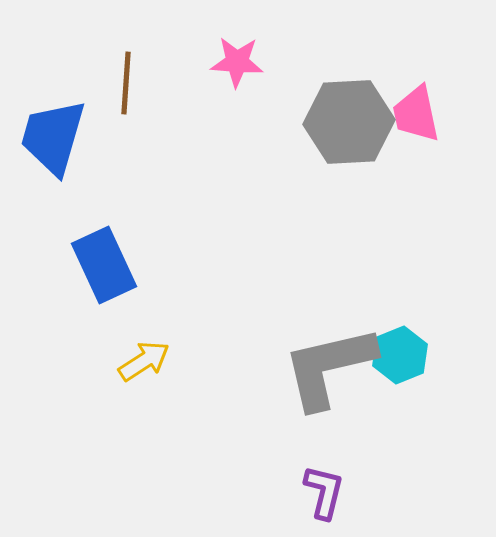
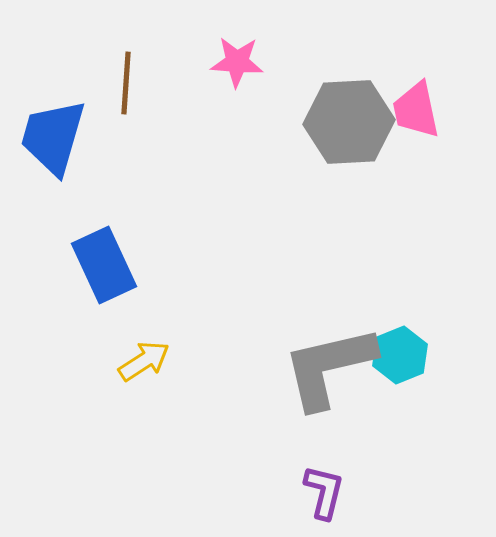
pink trapezoid: moved 4 px up
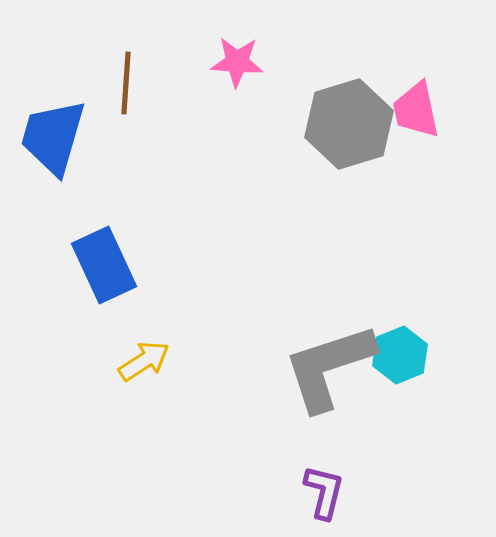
gray hexagon: moved 2 px down; rotated 14 degrees counterclockwise
gray L-shape: rotated 5 degrees counterclockwise
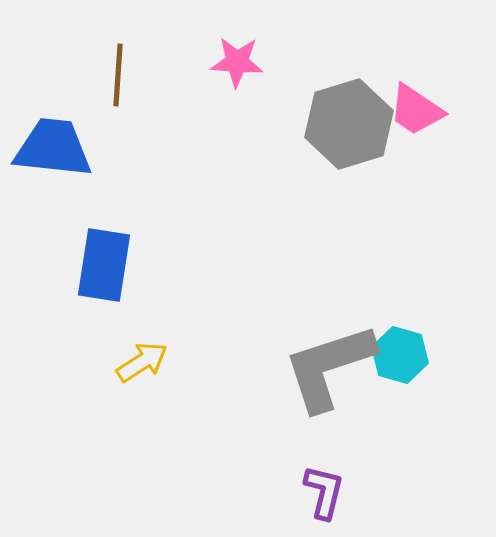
brown line: moved 8 px left, 8 px up
pink trapezoid: rotated 44 degrees counterclockwise
blue trapezoid: moved 11 px down; rotated 80 degrees clockwise
blue rectangle: rotated 34 degrees clockwise
cyan hexagon: rotated 22 degrees counterclockwise
yellow arrow: moved 2 px left, 1 px down
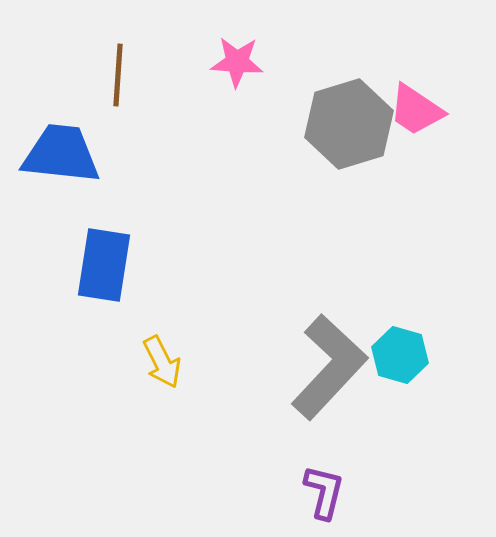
blue trapezoid: moved 8 px right, 6 px down
yellow arrow: moved 20 px right; rotated 96 degrees clockwise
gray L-shape: rotated 151 degrees clockwise
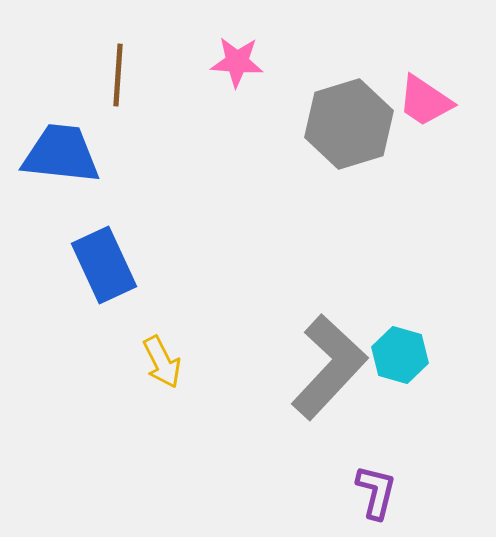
pink trapezoid: moved 9 px right, 9 px up
blue rectangle: rotated 34 degrees counterclockwise
purple L-shape: moved 52 px right
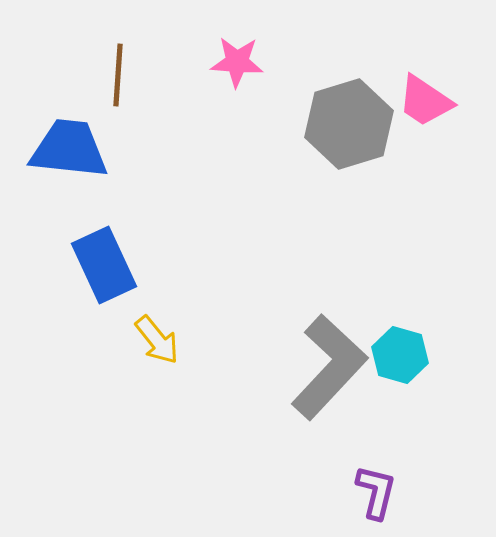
blue trapezoid: moved 8 px right, 5 px up
yellow arrow: moved 5 px left, 22 px up; rotated 12 degrees counterclockwise
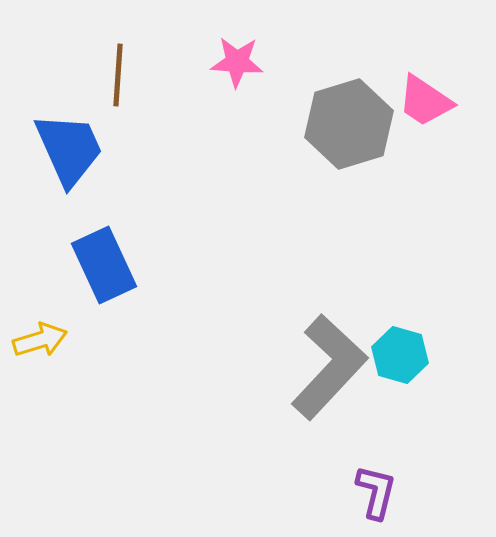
blue trapezoid: rotated 60 degrees clockwise
yellow arrow: moved 117 px left; rotated 68 degrees counterclockwise
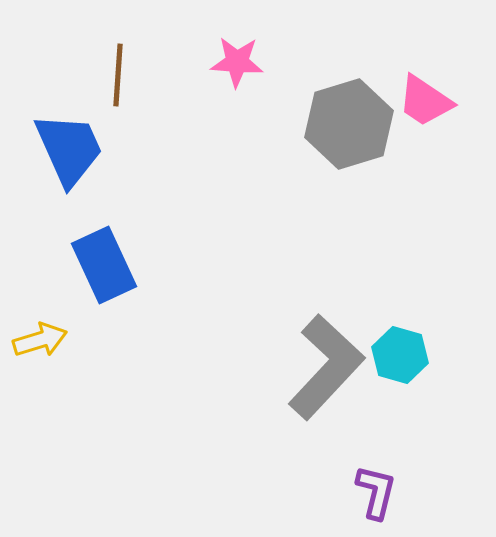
gray L-shape: moved 3 px left
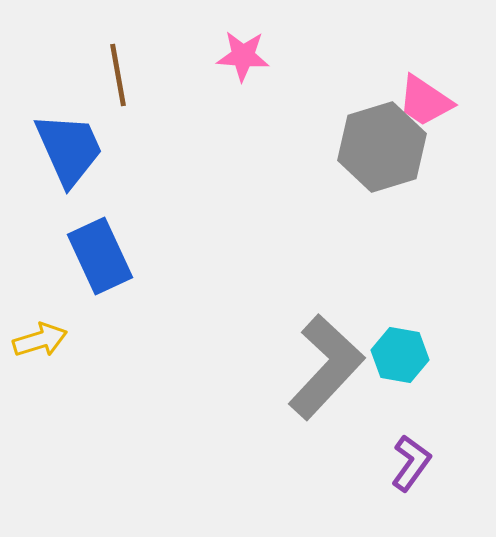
pink star: moved 6 px right, 6 px up
brown line: rotated 14 degrees counterclockwise
gray hexagon: moved 33 px right, 23 px down
blue rectangle: moved 4 px left, 9 px up
cyan hexagon: rotated 6 degrees counterclockwise
purple L-shape: moved 35 px right, 29 px up; rotated 22 degrees clockwise
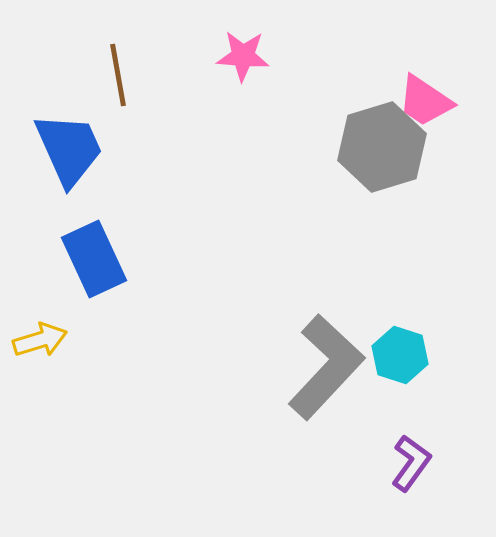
blue rectangle: moved 6 px left, 3 px down
cyan hexagon: rotated 8 degrees clockwise
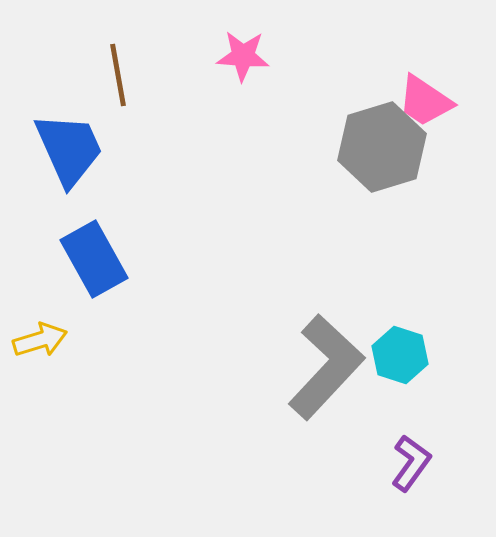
blue rectangle: rotated 4 degrees counterclockwise
